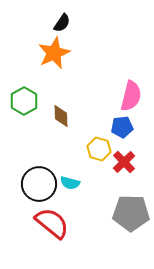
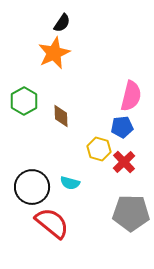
black circle: moved 7 px left, 3 px down
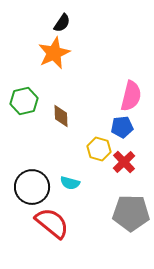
green hexagon: rotated 16 degrees clockwise
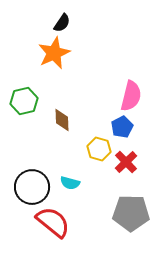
brown diamond: moved 1 px right, 4 px down
blue pentagon: rotated 20 degrees counterclockwise
red cross: moved 2 px right
red semicircle: moved 1 px right, 1 px up
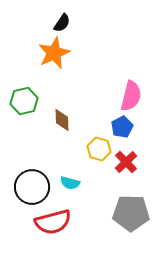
red semicircle: rotated 126 degrees clockwise
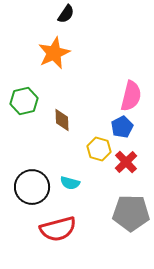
black semicircle: moved 4 px right, 9 px up
red semicircle: moved 5 px right, 7 px down
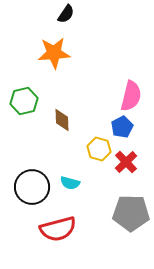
orange star: rotated 20 degrees clockwise
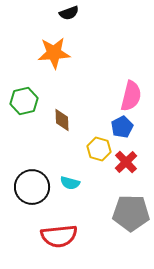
black semicircle: moved 3 px right, 1 px up; rotated 36 degrees clockwise
red semicircle: moved 1 px right, 7 px down; rotated 9 degrees clockwise
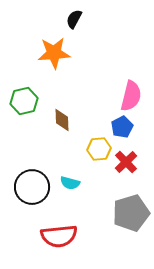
black semicircle: moved 5 px right, 6 px down; rotated 138 degrees clockwise
yellow hexagon: rotated 20 degrees counterclockwise
gray pentagon: rotated 18 degrees counterclockwise
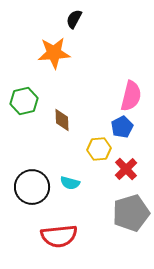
red cross: moved 7 px down
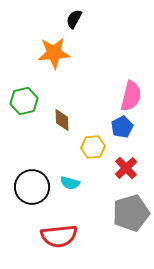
yellow hexagon: moved 6 px left, 2 px up
red cross: moved 1 px up
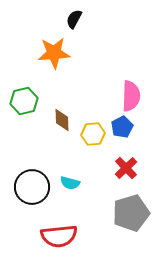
pink semicircle: rotated 12 degrees counterclockwise
yellow hexagon: moved 13 px up
